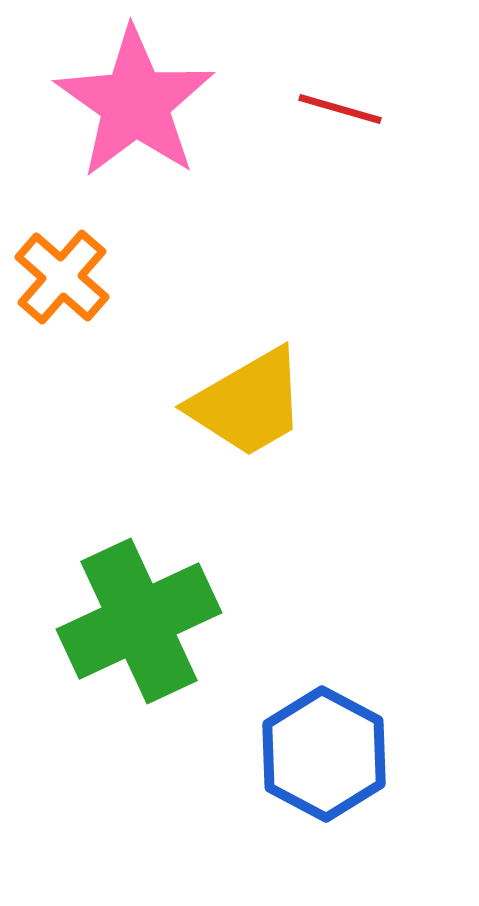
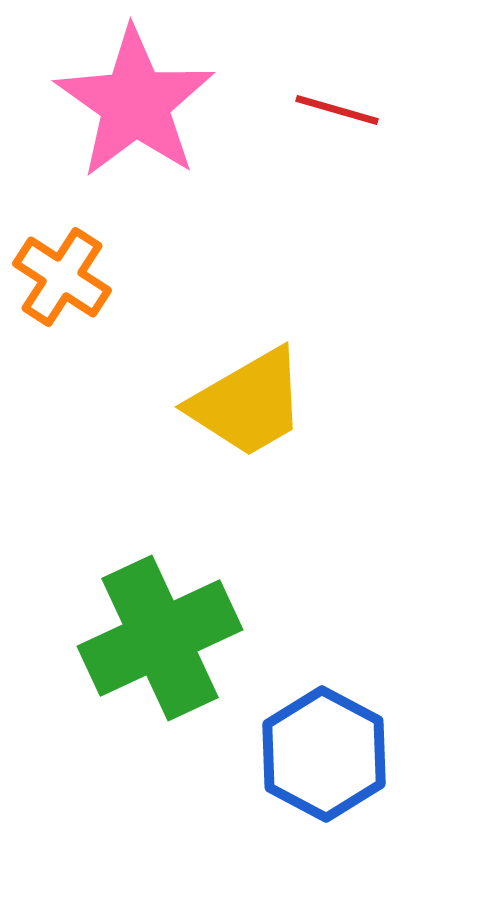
red line: moved 3 px left, 1 px down
orange cross: rotated 8 degrees counterclockwise
green cross: moved 21 px right, 17 px down
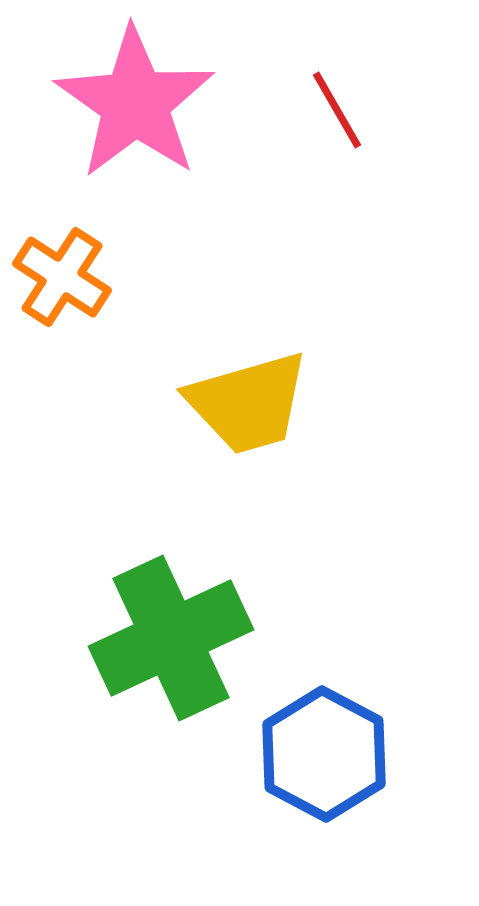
red line: rotated 44 degrees clockwise
yellow trapezoid: rotated 14 degrees clockwise
green cross: moved 11 px right
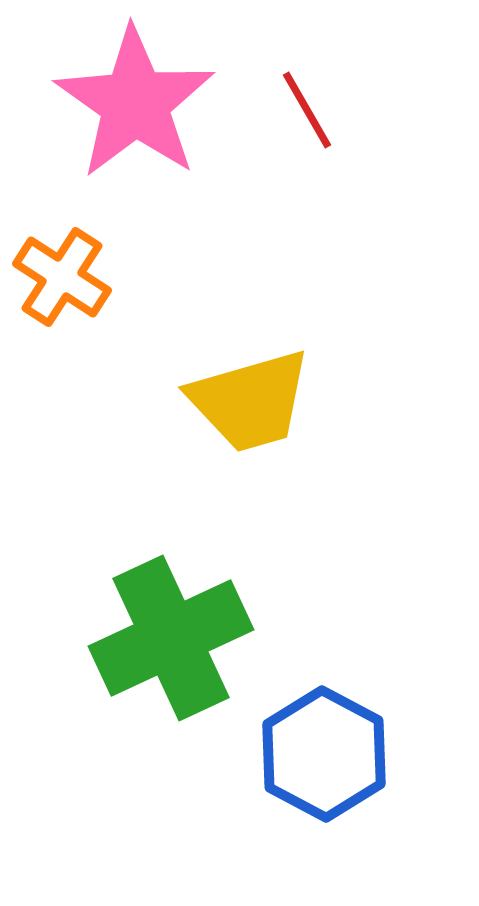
red line: moved 30 px left
yellow trapezoid: moved 2 px right, 2 px up
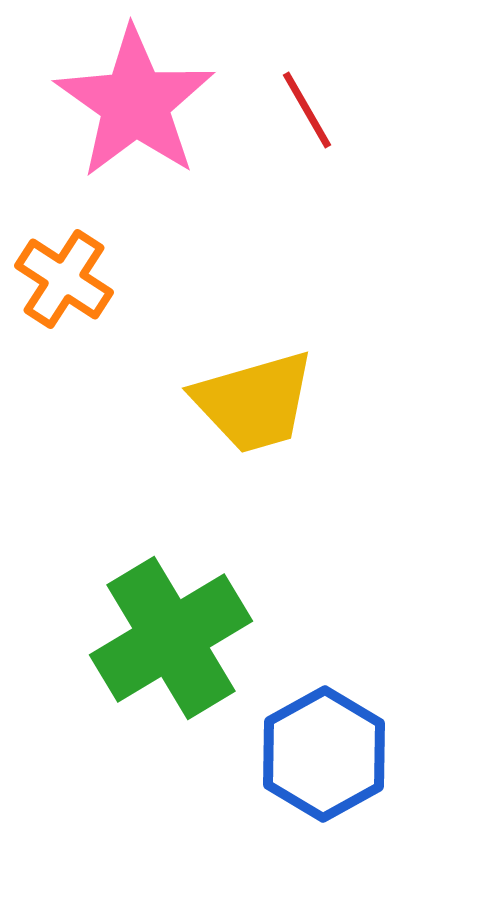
orange cross: moved 2 px right, 2 px down
yellow trapezoid: moved 4 px right, 1 px down
green cross: rotated 6 degrees counterclockwise
blue hexagon: rotated 3 degrees clockwise
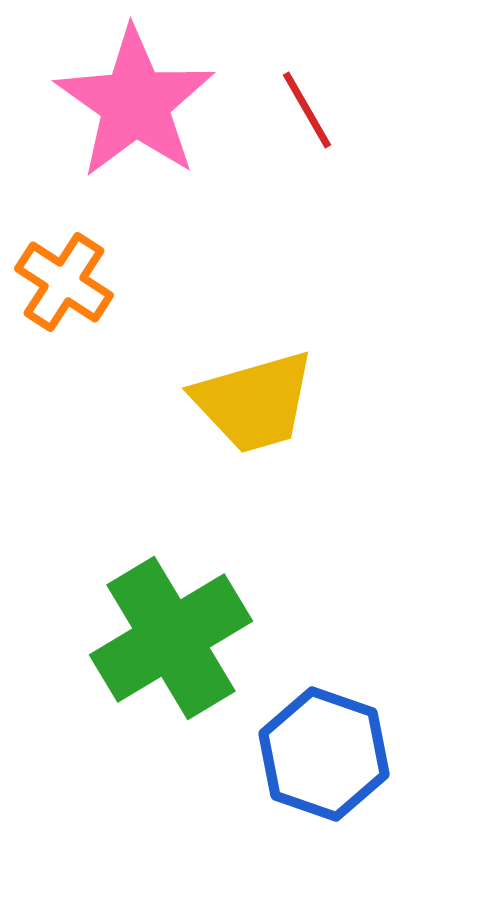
orange cross: moved 3 px down
blue hexagon: rotated 12 degrees counterclockwise
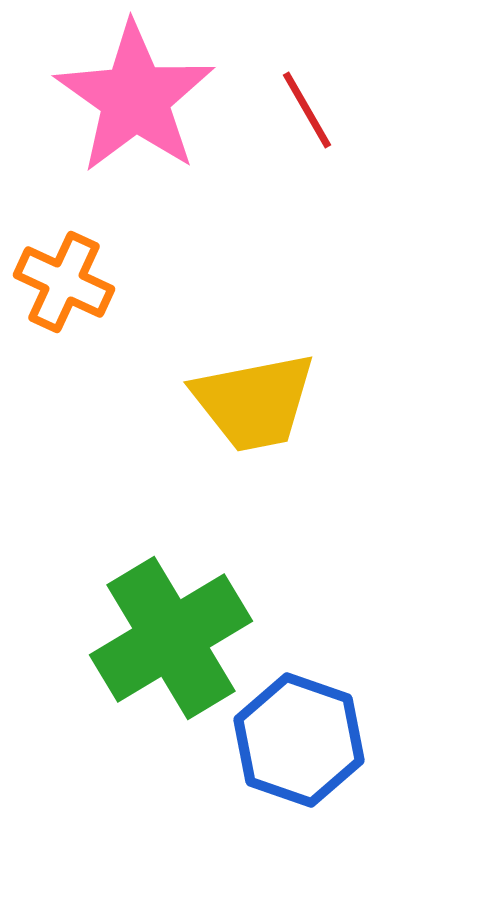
pink star: moved 5 px up
orange cross: rotated 8 degrees counterclockwise
yellow trapezoid: rotated 5 degrees clockwise
blue hexagon: moved 25 px left, 14 px up
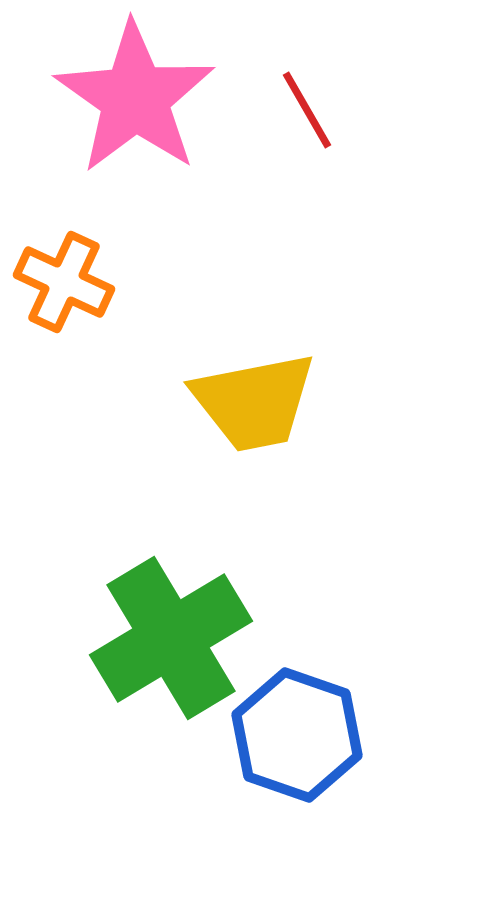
blue hexagon: moved 2 px left, 5 px up
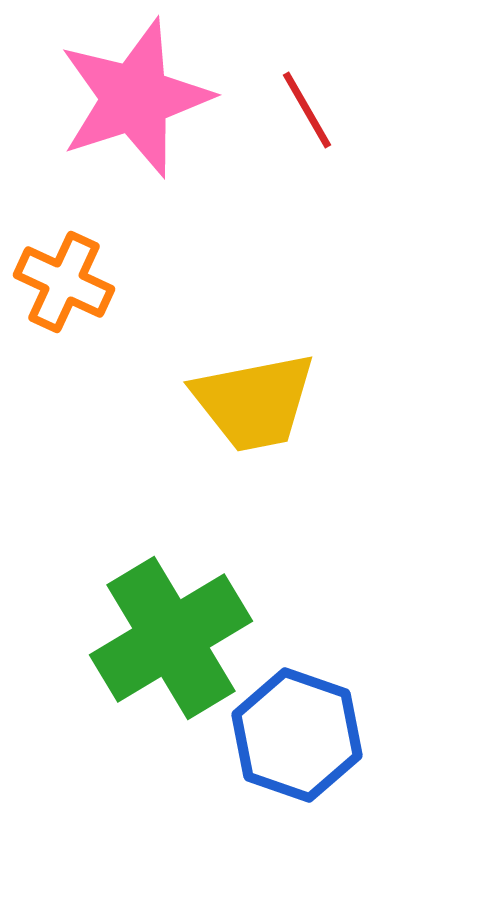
pink star: rotated 19 degrees clockwise
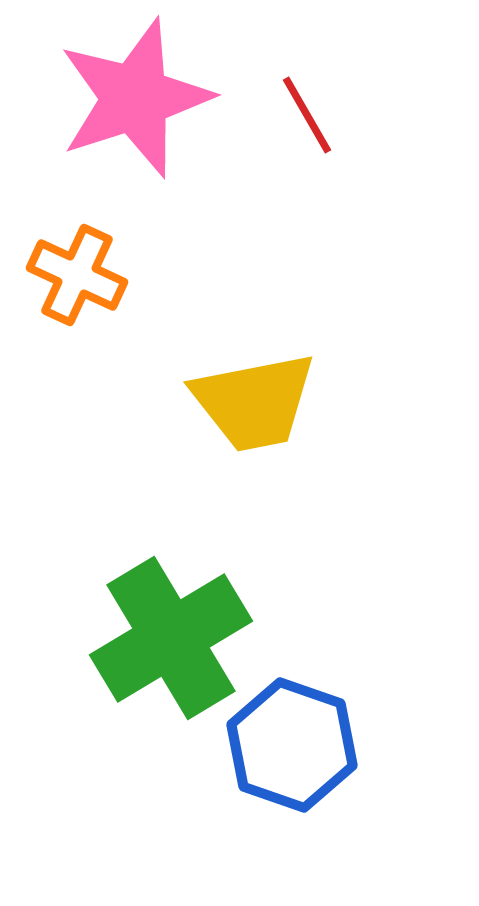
red line: moved 5 px down
orange cross: moved 13 px right, 7 px up
blue hexagon: moved 5 px left, 10 px down
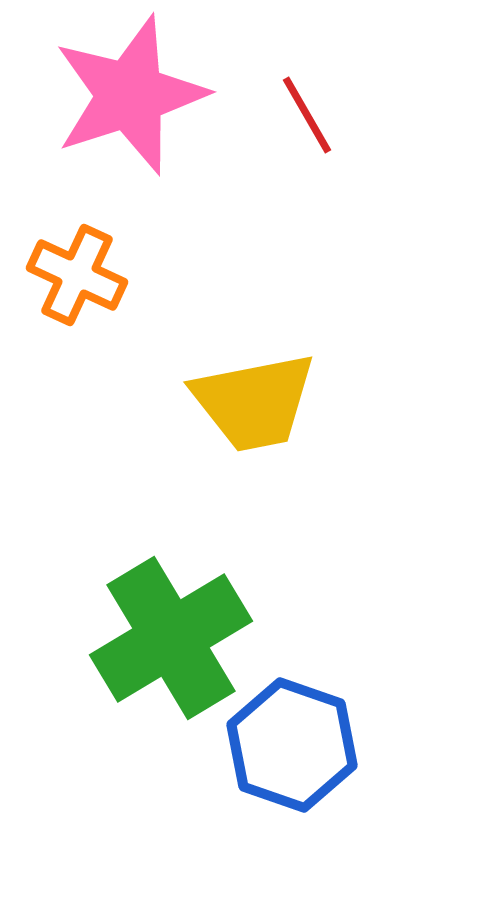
pink star: moved 5 px left, 3 px up
